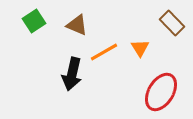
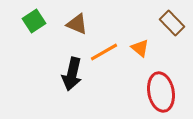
brown triangle: moved 1 px up
orange triangle: rotated 18 degrees counterclockwise
red ellipse: rotated 42 degrees counterclockwise
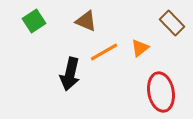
brown triangle: moved 9 px right, 3 px up
orange triangle: rotated 42 degrees clockwise
black arrow: moved 2 px left
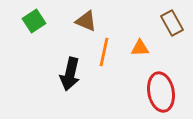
brown rectangle: rotated 15 degrees clockwise
orange triangle: rotated 36 degrees clockwise
orange line: rotated 48 degrees counterclockwise
